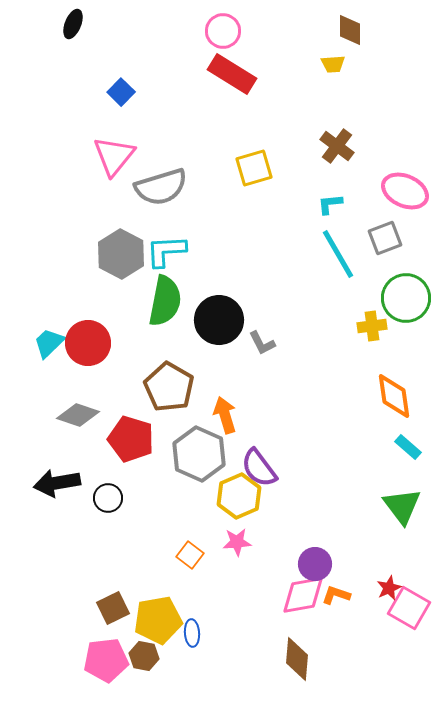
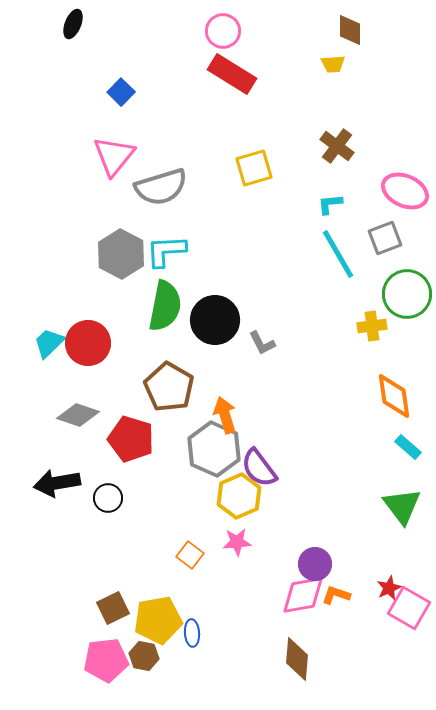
green circle at (406, 298): moved 1 px right, 4 px up
green semicircle at (165, 301): moved 5 px down
black circle at (219, 320): moved 4 px left
gray hexagon at (199, 454): moved 15 px right, 5 px up
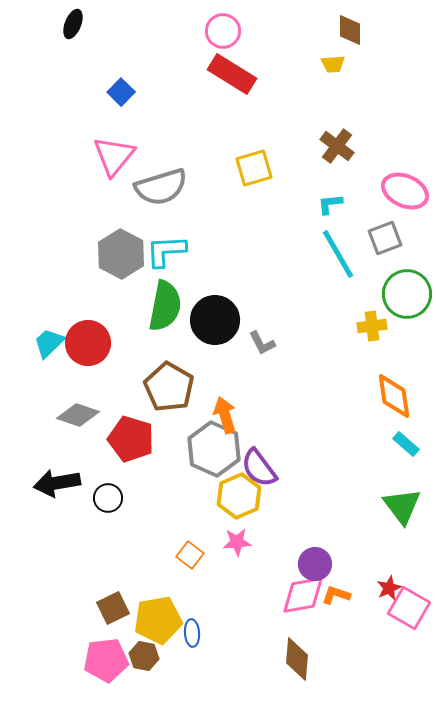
cyan rectangle at (408, 447): moved 2 px left, 3 px up
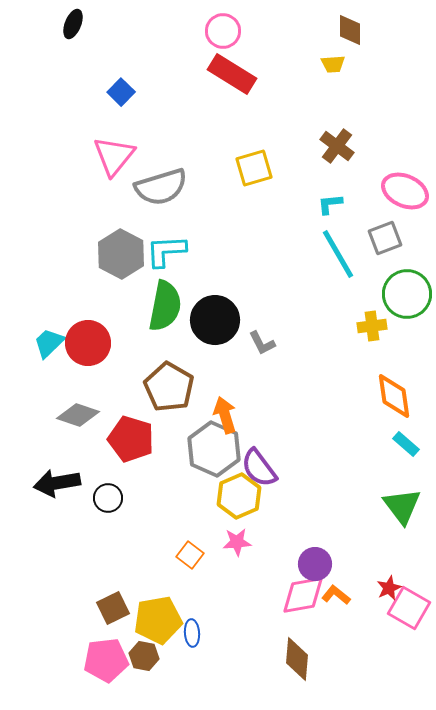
orange L-shape at (336, 595): rotated 20 degrees clockwise
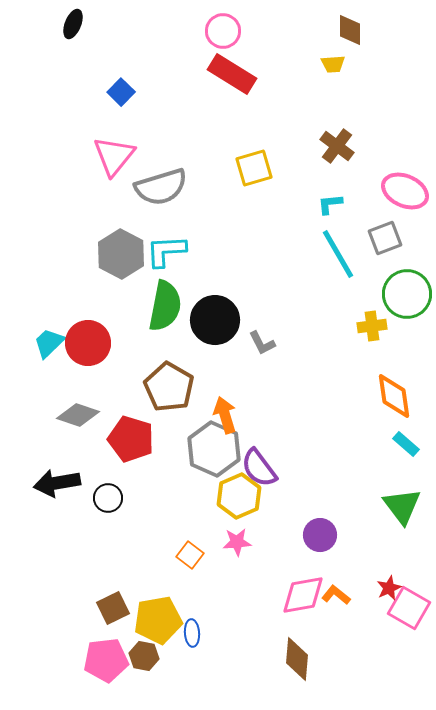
purple circle at (315, 564): moved 5 px right, 29 px up
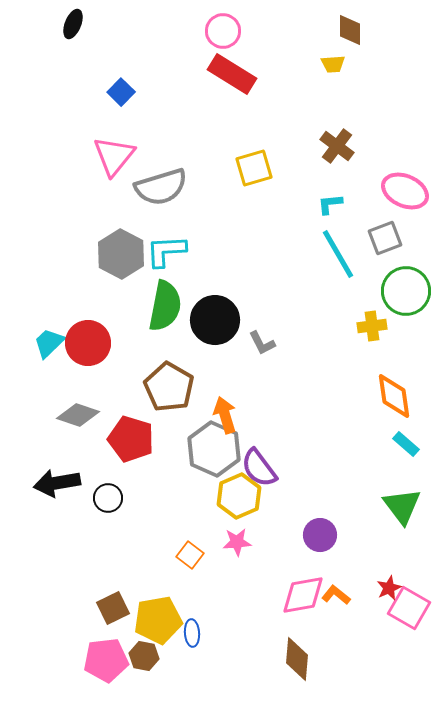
green circle at (407, 294): moved 1 px left, 3 px up
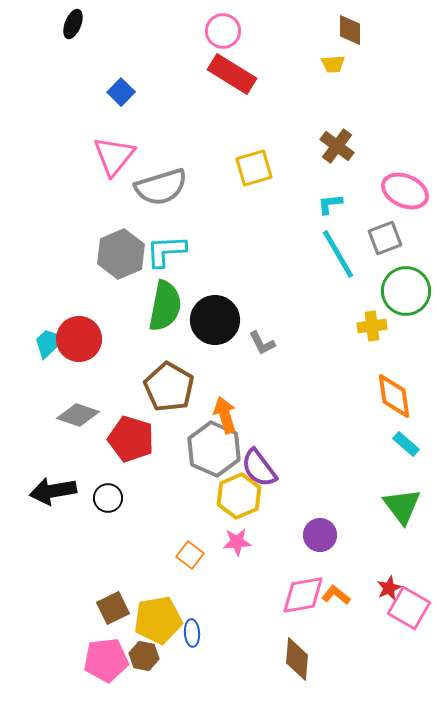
gray hexagon at (121, 254): rotated 9 degrees clockwise
red circle at (88, 343): moved 9 px left, 4 px up
black arrow at (57, 483): moved 4 px left, 8 px down
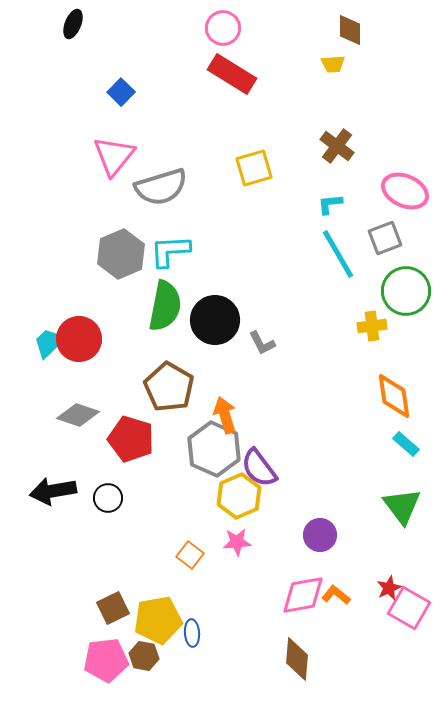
pink circle at (223, 31): moved 3 px up
cyan L-shape at (166, 251): moved 4 px right
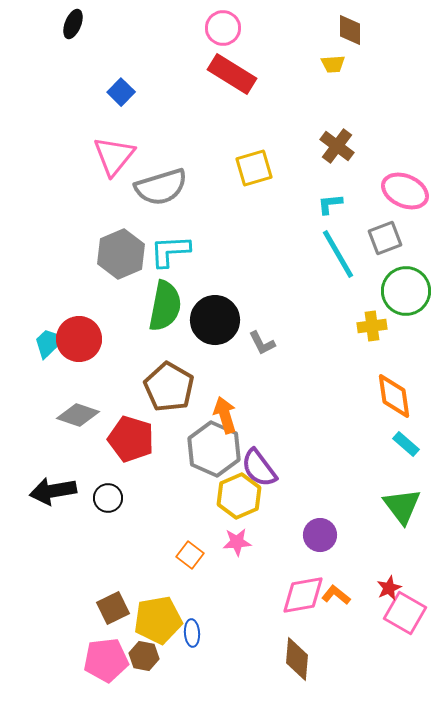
pink square at (409, 608): moved 4 px left, 5 px down
